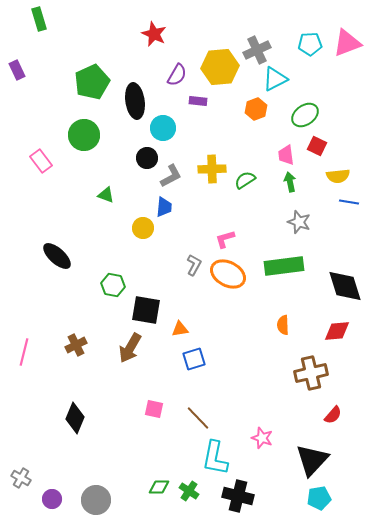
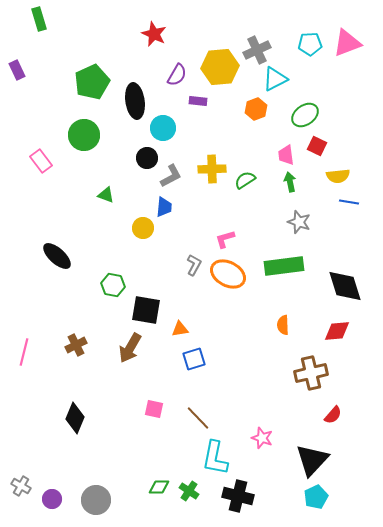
gray cross at (21, 478): moved 8 px down
cyan pentagon at (319, 498): moved 3 px left, 1 px up; rotated 15 degrees counterclockwise
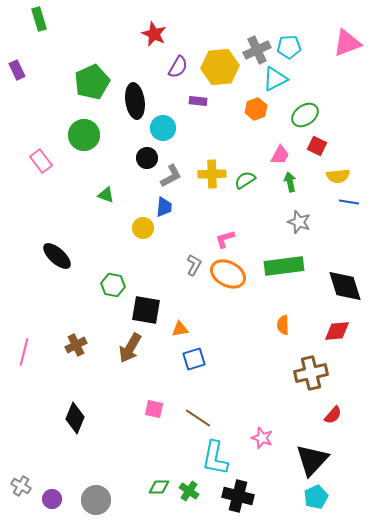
cyan pentagon at (310, 44): moved 21 px left, 3 px down
purple semicircle at (177, 75): moved 1 px right, 8 px up
pink trapezoid at (286, 155): moved 6 px left; rotated 145 degrees counterclockwise
yellow cross at (212, 169): moved 5 px down
brown line at (198, 418): rotated 12 degrees counterclockwise
